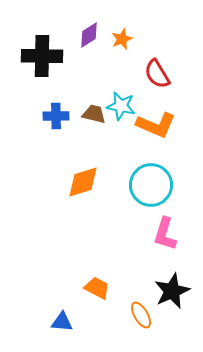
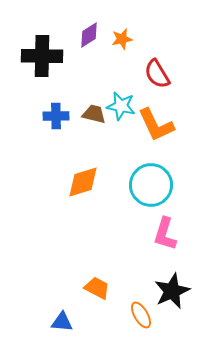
orange star: rotated 10 degrees clockwise
orange L-shape: rotated 42 degrees clockwise
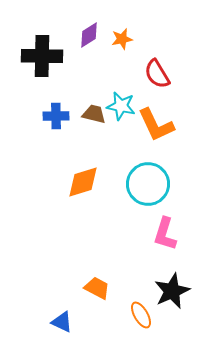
cyan circle: moved 3 px left, 1 px up
blue triangle: rotated 20 degrees clockwise
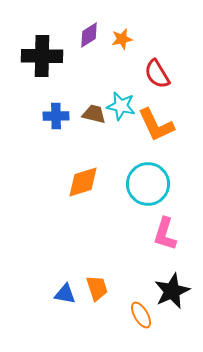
orange trapezoid: rotated 44 degrees clockwise
blue triangle: moved 3 px right, 28 px up; rotated 15 degrees counterclockwise
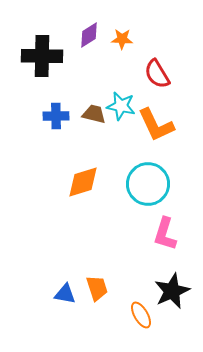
orange star: rotated 15 degrees clockwise
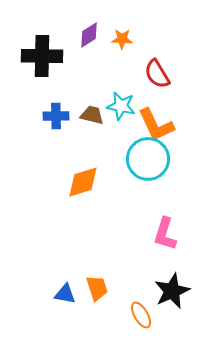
brown trapezoid: moved 2 px left, 1 px down
cyan circle: moved 25 px up
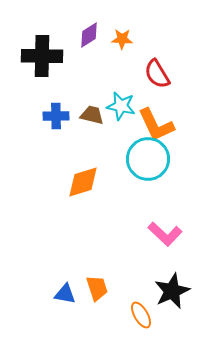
pink L-shape: rotated 64 degrees counterclockwise
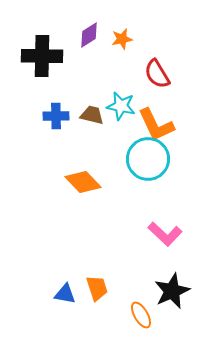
orange star: rotated 15 degrees counterclockwise
orange diamond: rotated 63 degrees clockwise
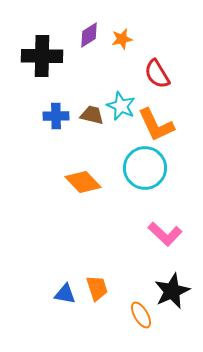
cyan star: rotated 12 degrees clockwise
cyan circle: moved 3 px left, 9 px down
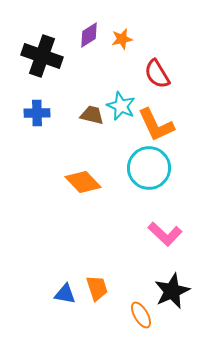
black cross: rotated 18 degrees clockwise
blue cross: moved 19 px left, 3 px up
cyan circle: moved 4 px right
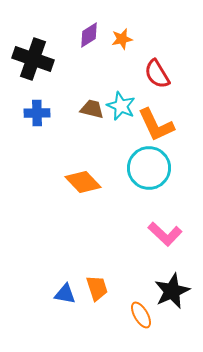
black cross: moved 9 px left, 3 px down
brown trapezoid: moved 6 px up
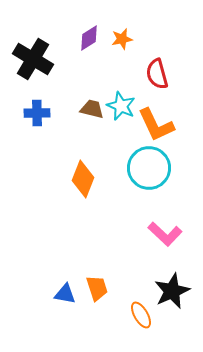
purple diamond: moved 3 px down
black cross: rotated 12 degrees clockwise
red semicircle: rotated 16 degrees clockwise
orange diamond: moved 3 px up; rotated 66 degrees clockwise
